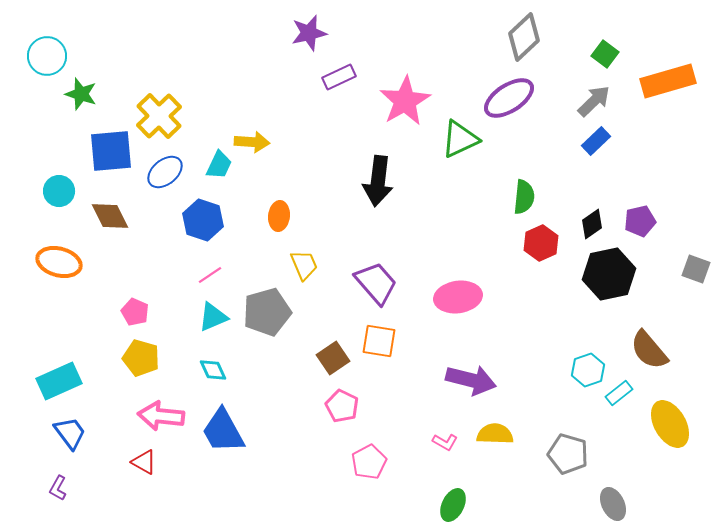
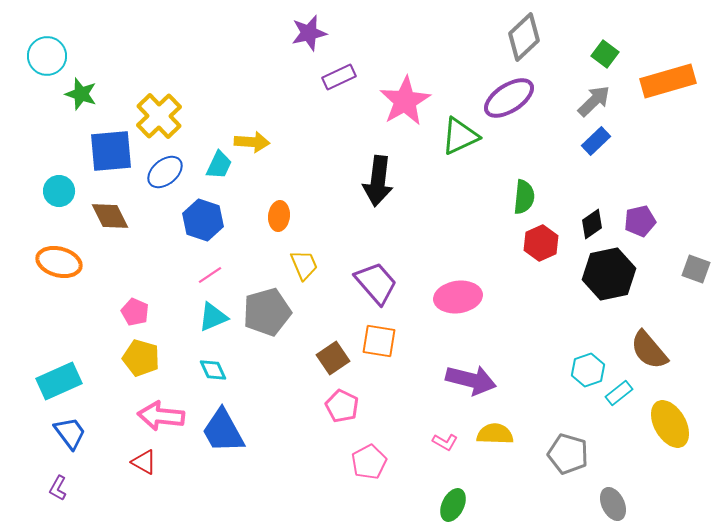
green triangle at (460, 139): moved 3 px up
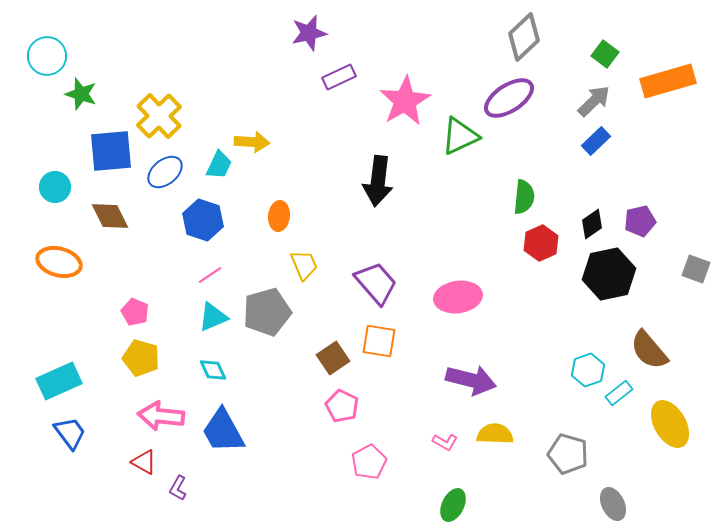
cyan circle at (59, 191): moved 4 px left, 4 px up
purple L-shape at (58, 488): moved 120 px right
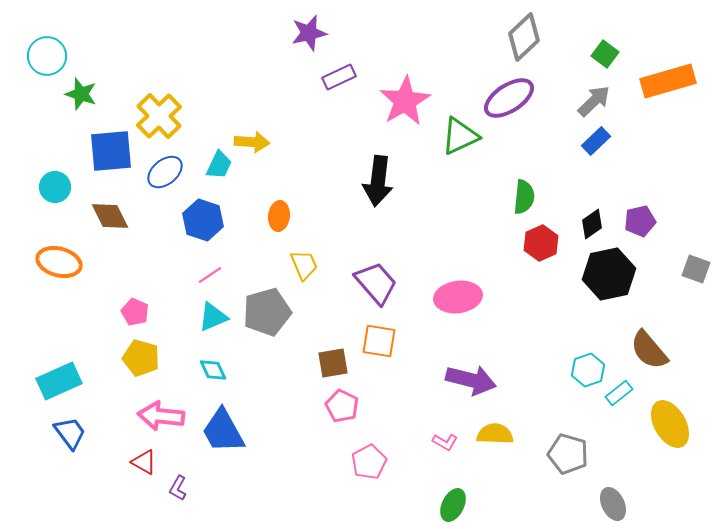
brown square at (333, 358): moved 5 px down; rotated 24 degrees clockwise
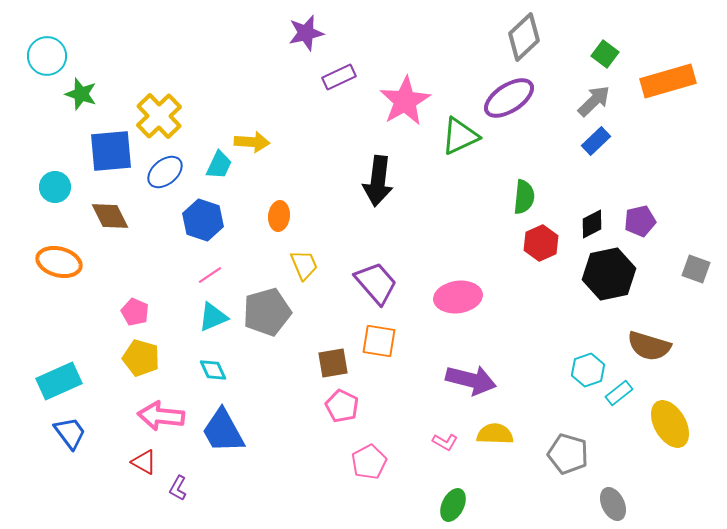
purple star at (309, 33): moved 3 px left
black diamond at (592, 224): rotated 8 degrees clockwise
brown semicircle at (649, 350): moved 4 px up; rotated 33 degrees counterclockwise
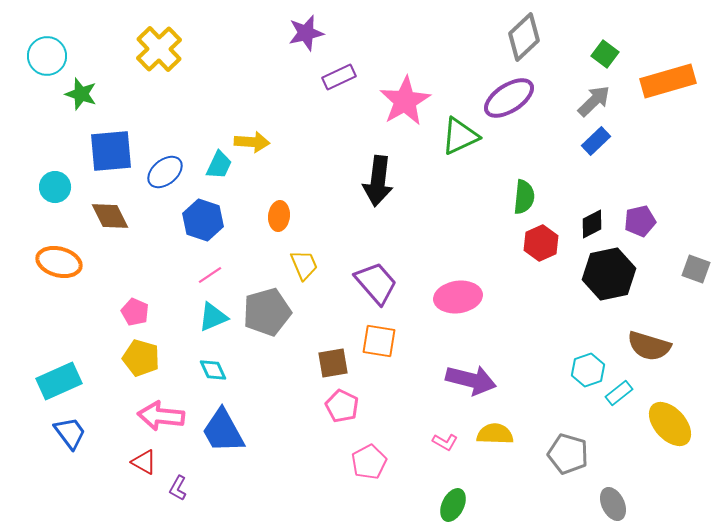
yellow cross at (159, 116): moved 67 px up
yellow ellipse at (670, 424): rotated 12 degrees counterclockwise
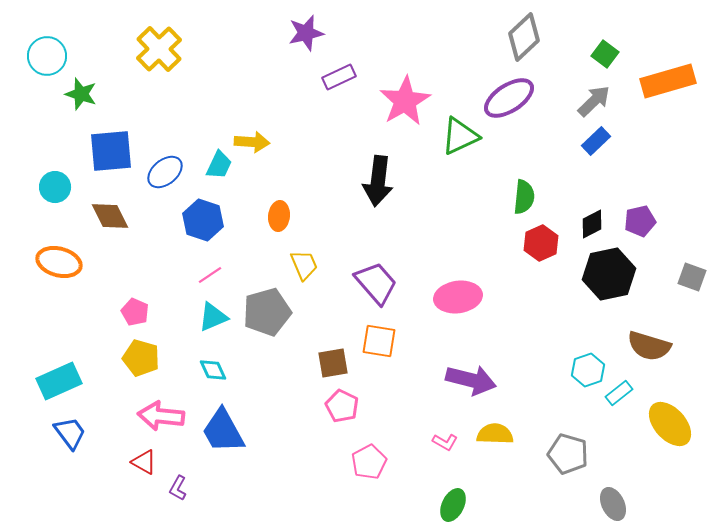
gray square at (696, 269): moved 4 px left, 8 px down
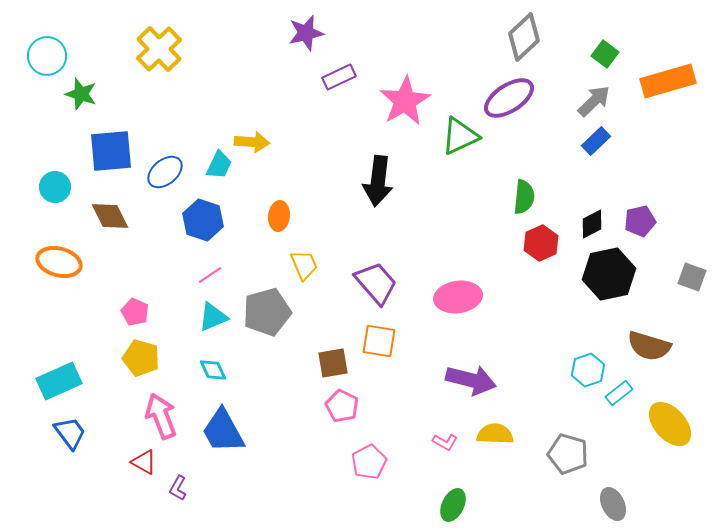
pink arrow at (161, 416): rotated 63 degrees clockwise
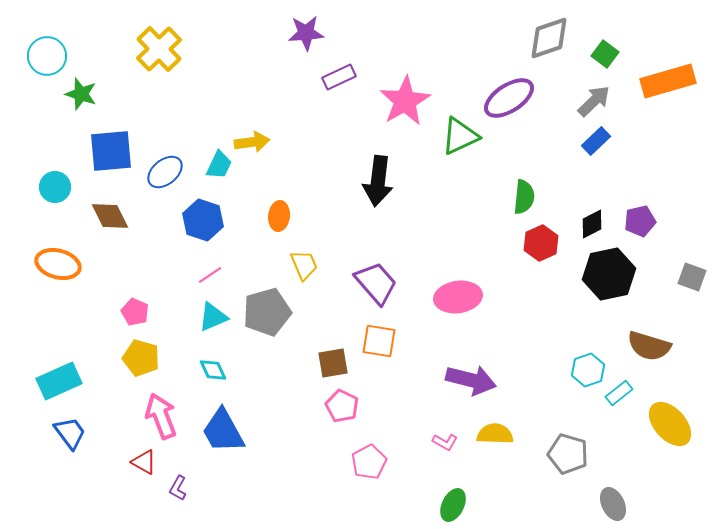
purple star at (306, 33): rotated 9 degrees clockwise
gray diamond at (524, 37): moved 25 px right, 1 px down; rotated 24 degrees clockwise
yellow arrow at (252, 142): rotated 12 degrees counterclockwise
orange ellipse at (59, 262): moved 1 px left, 2 px down
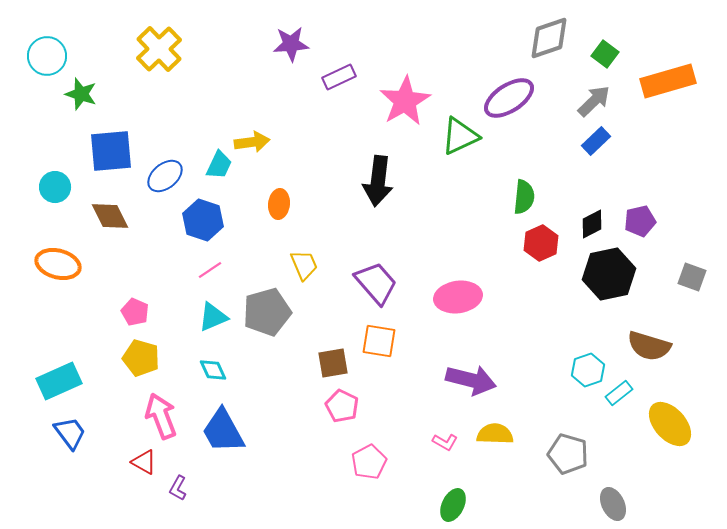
purple star at (306, 33): moved 15 px left, 11 px down
blue ellipse at (165, 172): moved 4 px down
orange ellipse at (279, 216): moved 12 px up
pink line at (210, 275): moved 5 px up
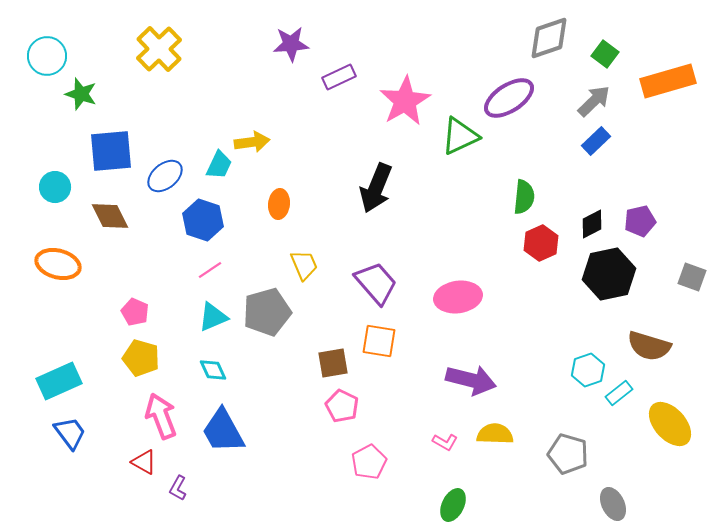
black arrow at (378, 181): moved 2 px left, 7 px down; rotated 15 degrees clockwise
